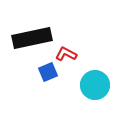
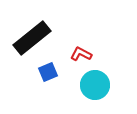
black rectangle: rotated 27 degrees counterclockwise
red L-shape: moved 15 px right
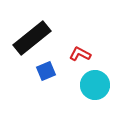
red L-shape: moved 1 px left
blue square: moved 2 px left, 1 px up
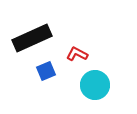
black rectangle: rotated 15 degrees clockwise
red L-shape: moved 3 px left
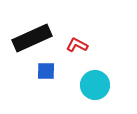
red L-shape: moved 9 px up
blue square: rotated 24 degrees clockwise
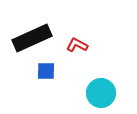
cyan circle: moved 6 px right, 8 px down
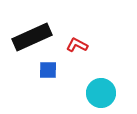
black rectangle: moved 1 px up
blue square: moved 2 px right, 1 px up
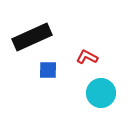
red L-shape: moved 10 px right, 12 px down
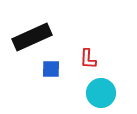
red L-shape: moved 1 px right, 2 px down; rotated 115 degrees counterclockwise
blue square: moved 3 px right, 1 px up
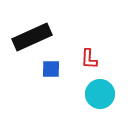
red L-shape: moved 1 px right
cyan circle: moved 1 px left, 1 px down
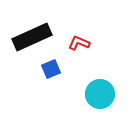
red L-shape: moved 10 px left, 16 px up; rotated 110 degrees clockwise
blue square: rotated 24 degrees counterclockwise
